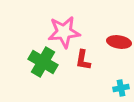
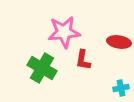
green cross: moved 1 px left, 6 px down
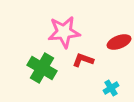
red ellipse: rotated 30 degrees counterclockwise
red L-shape: rotated 100 degrees clockwise
cyan cross: moved 10 px left; rotated 21 degrees counterclockwise
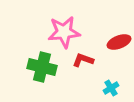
green cross: moved 1 px up; rotated 16 degrees counterclockwise
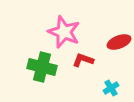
pink star: rotated 28 degrees clockwise
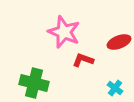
green cross: moved 8 px left, 16 px down
cyan cross: moved 4 px right; rotated 21 degrees counterclockwise
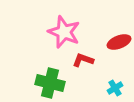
green cross: moved 16 px right
cyan cross: rotated 21 degrees clockwise
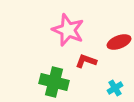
pink star: moved 4 px right, 2 px up
red L-shape: moved 3 px right, 1 px down
green cross: moved 4 px right, 1 px up
